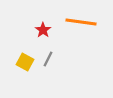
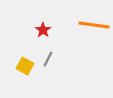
orange line: moved 13 px right, 3 px down
yellow square: moved 4 px down
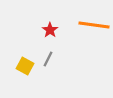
red star: moved 7 px right
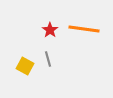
orange line: moved 10 px left, 4 px down
gray line: rotated 42 degrees counterclockwise
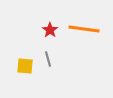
yellow square: rotated 24 degrees counterclockwise
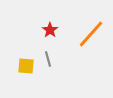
orange line: moved 7 px right, 5 px down; rotated 56 degrees counterclockwise
yellow square: moved 1 px right
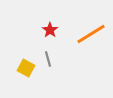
orange line: rotated 16 degrees clockwise
yellow square: moved 2 px down; rotated 24 degrees clockwise
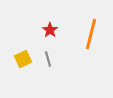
orange line: rotated 44 degrees counterclockwise
yellow square: moved 3 px left, 9 px up; rotated 36 degrees clockwise
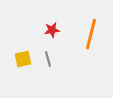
red star: moved 2 px right; rotated 28 degrees clockwise
yellow square: rotated 12 degrees clockwise
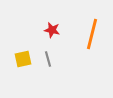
red star: rotated 21 degrees clockwise
orange line: moved 1 px right
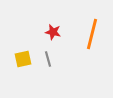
red star: moved 1 px right, 2 px down
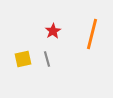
red star: moved 1 px up; rotated 28 degrees clockwise
gray line: moved 1 px left
